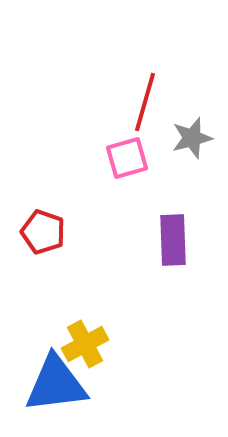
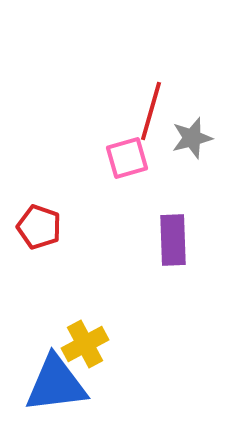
red line: moved 6 px right, 9 px down
red pentagon: moved 4 px left, 5 px up
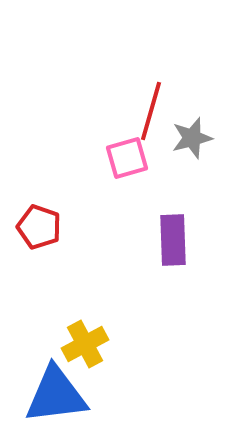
blue triangle: moved 11 px down
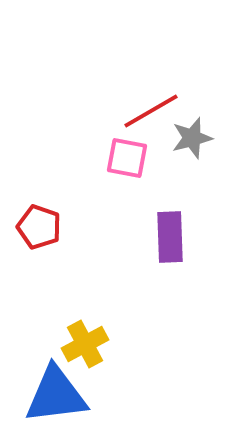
red line: rotated 44 degrees clockwise
pink square: rotated 27 degrees clockwise
purple rectangle: moved 3 px left, 3 px up
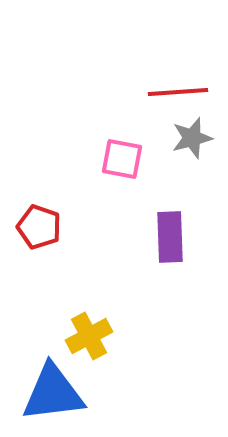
red line: moved 27 px right, 19 px up; rotated 26 degrees clockwise
pink square: moved 5 px left, 1 px down
yellow cross: moved 4 px right, 8 px up
blue triangle: moved 3 px left, 2 px up
